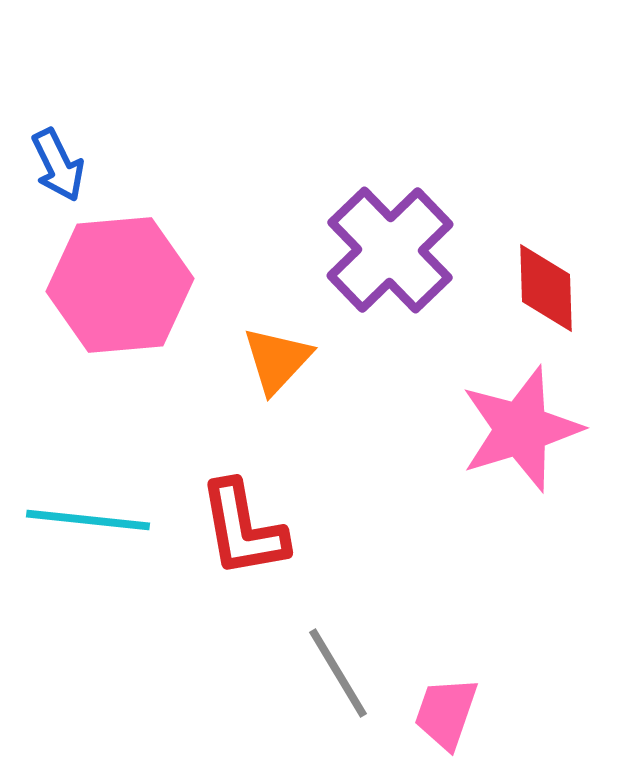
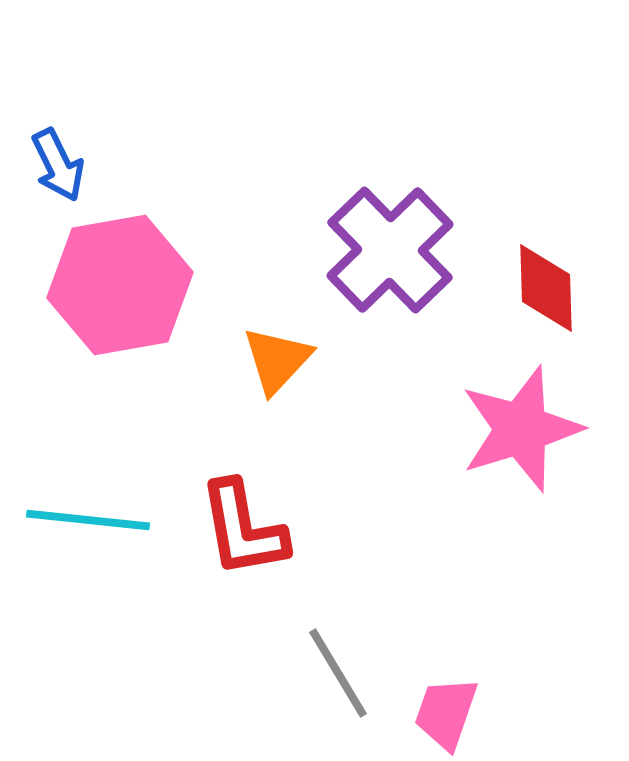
pink hexagon: rotated 5 degrees counterclockwise
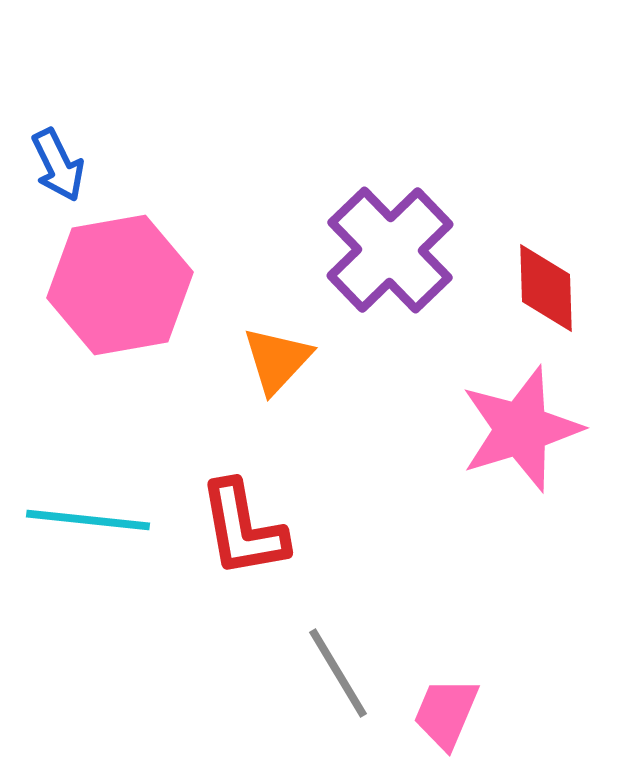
pink trapezoid: rotated 4 degrees clockwise
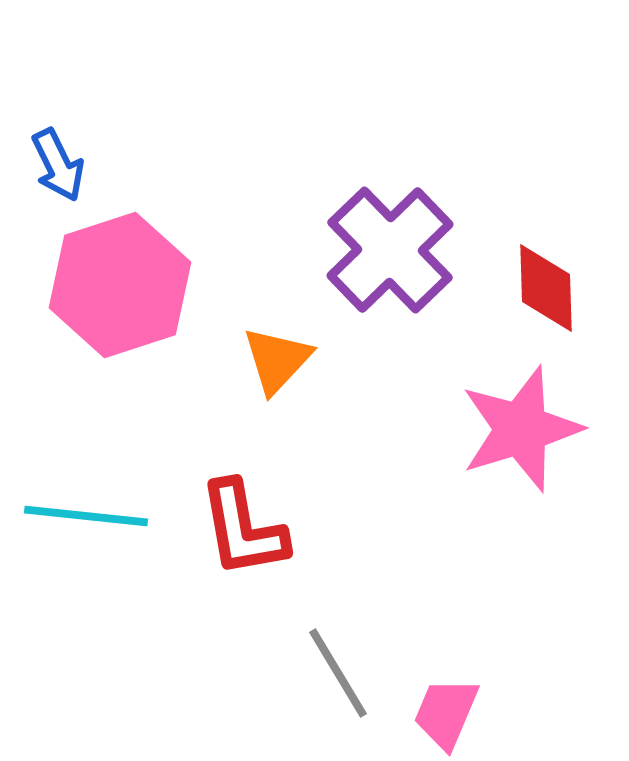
pink hexagon: rotated 8 degrees counterclockwise
cyan line: moved 2 px left, 4 px up
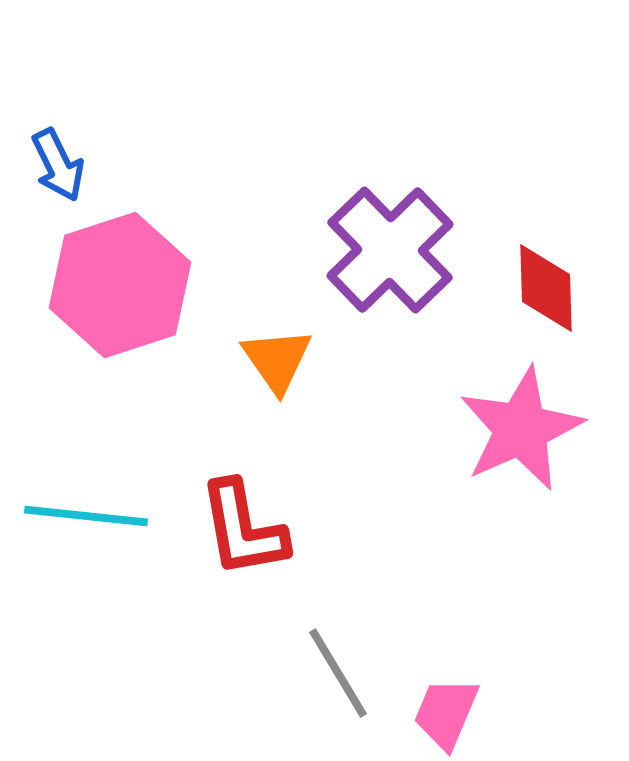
orange triangle: rotated 18 degrees counterclockwise
pink star: rotated 7 degrees counterclockwise
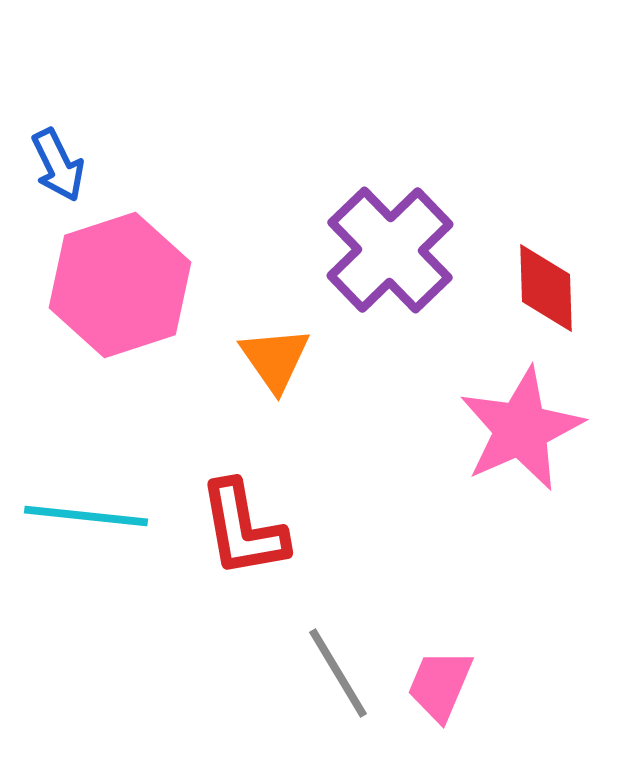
orange triangle: moved 2 px left, 1 px up
pink trapezoid: moved 6 px left, 28 px up
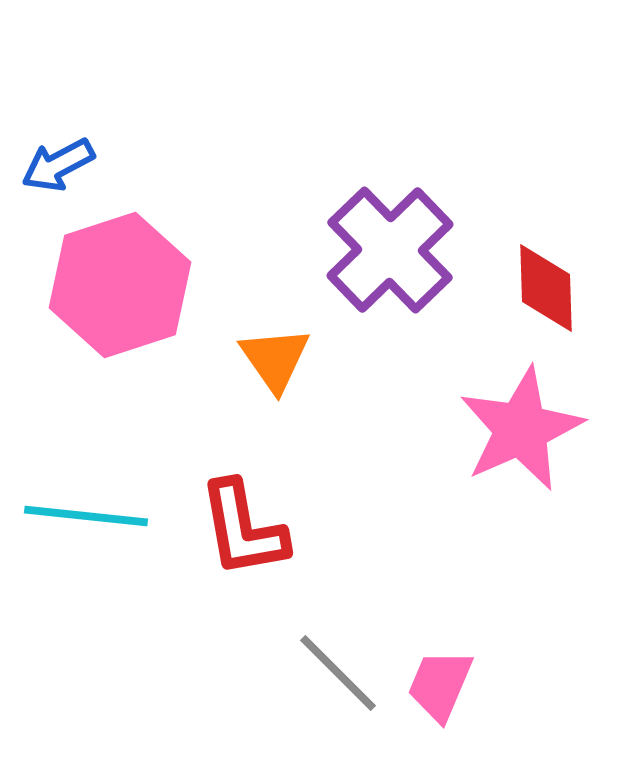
blue arrow: rotated 88 degrees clockwise
gray line: rotated 14 degrees counterclockwise
